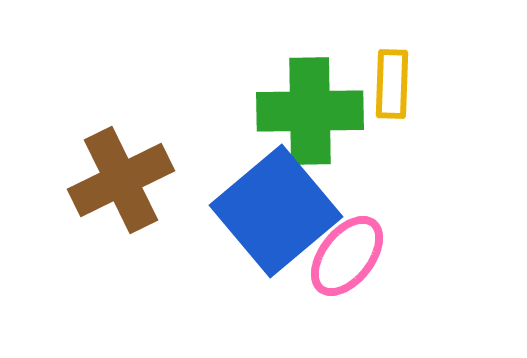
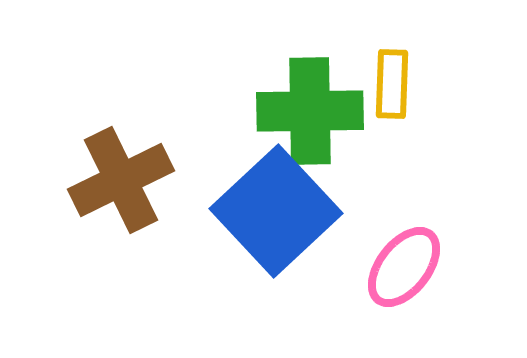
blue square: rotated 3 degrees counterclockwise
pink ellipse: moved 57 px right, 11 px down
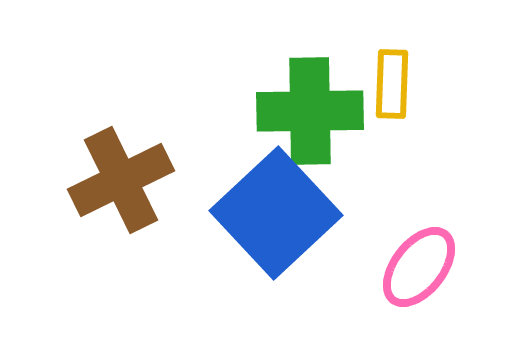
blue square: moved 2 px down
pink ellipse: moved 15 px right
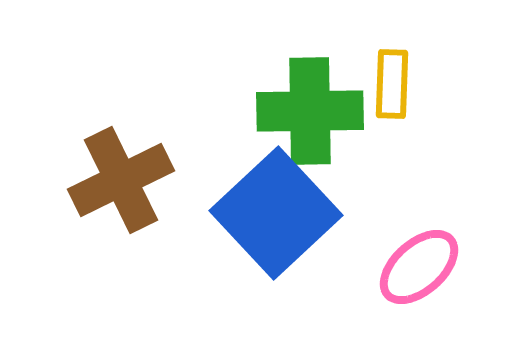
pink ellipse: rotated 10 degrees clockwise
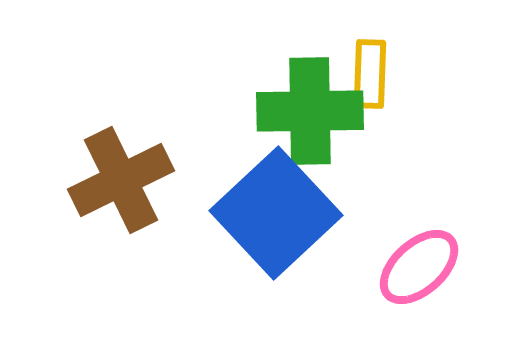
yellow rectangle: moved 22 px left, 10 px up
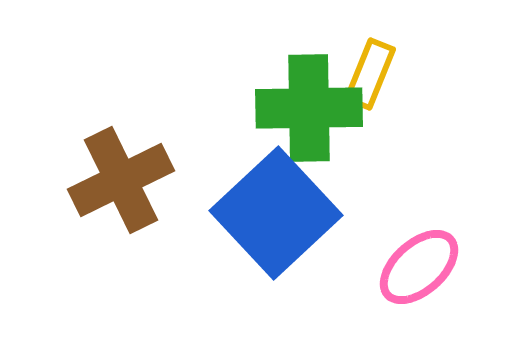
yellow rectangle: rotated 20 degrees clockwise
green cross: moved 1 px left, 3 px up
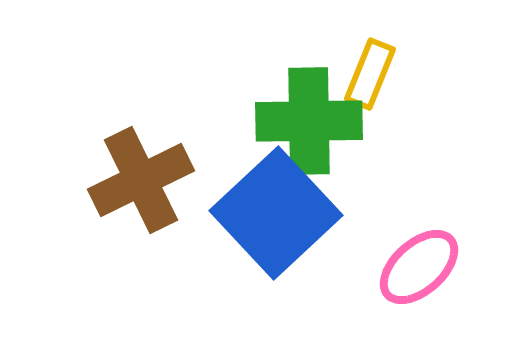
green cross: moved 13 px down
brown cross: moved 20 px right
